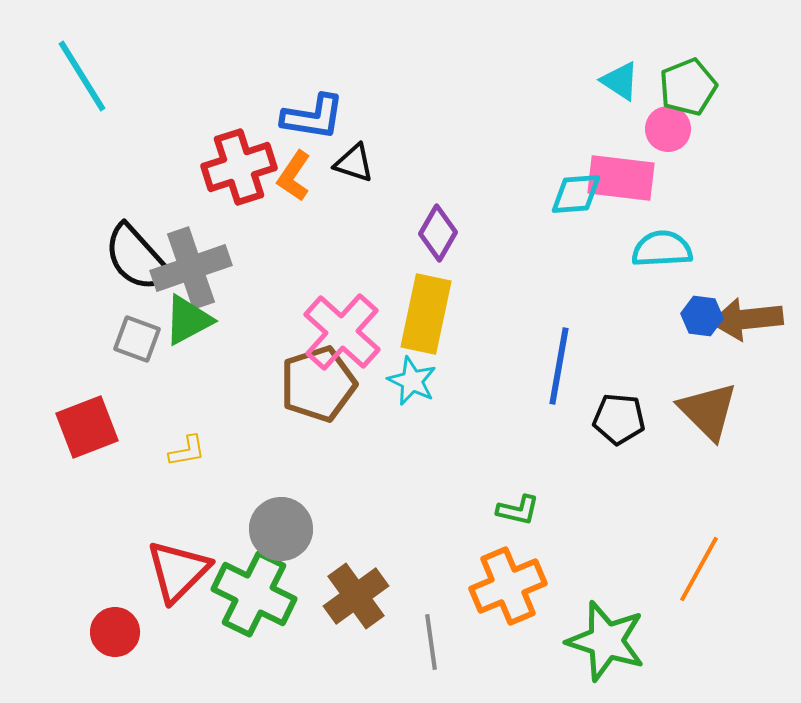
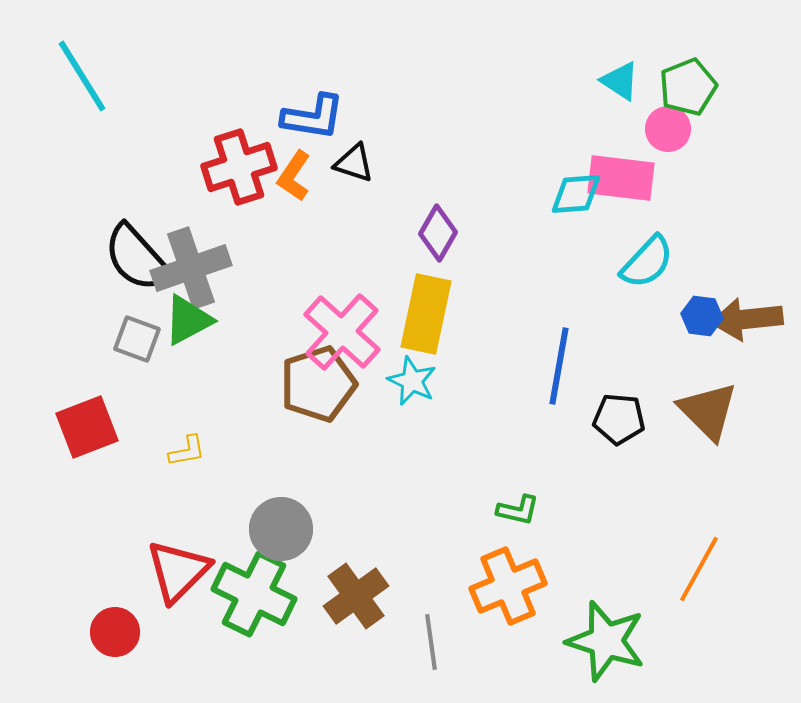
cyan semicircle: moved 15 px left, 13 px down; rotated 136 degrees clockwise
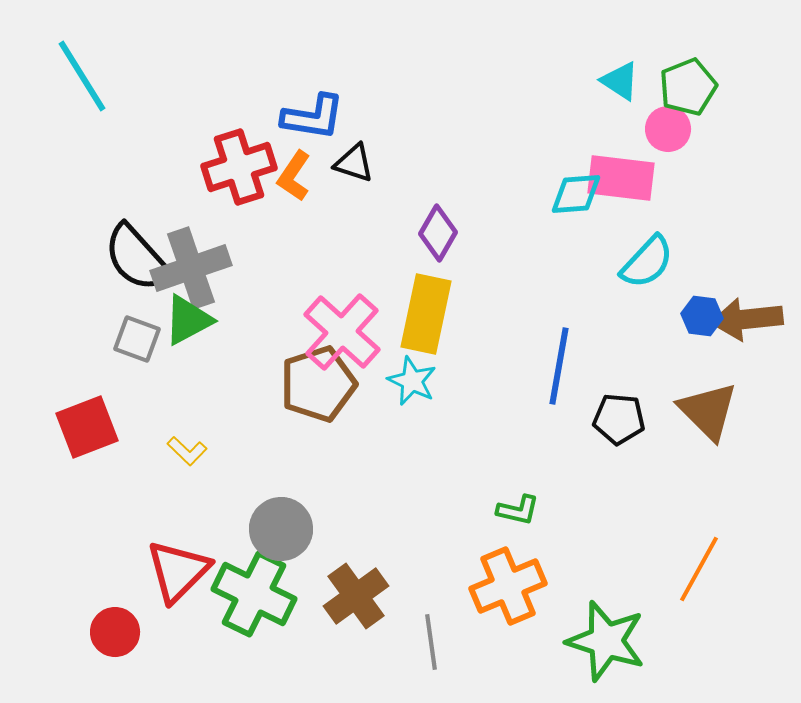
yellow L-shape: rotated 54 degrees clockwise
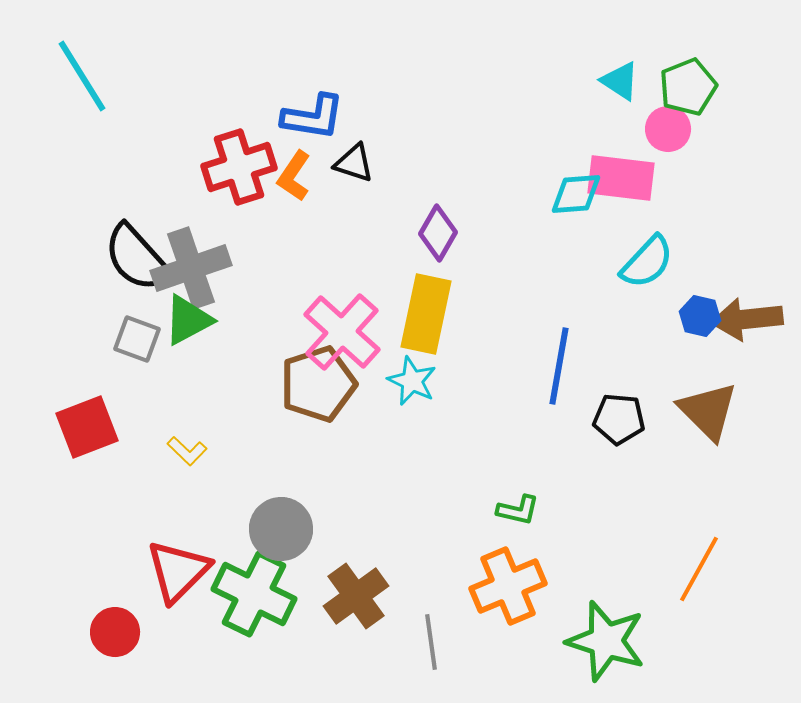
blue hexagon: moved 2 px left; rotated 6 degrees clockwise
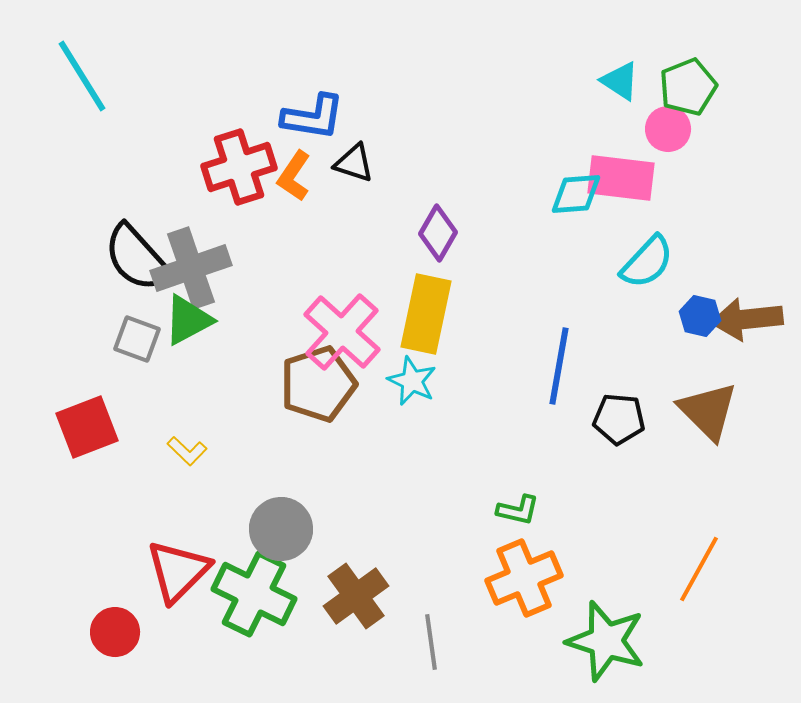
orange cross: moved 16 px right, 8 px up
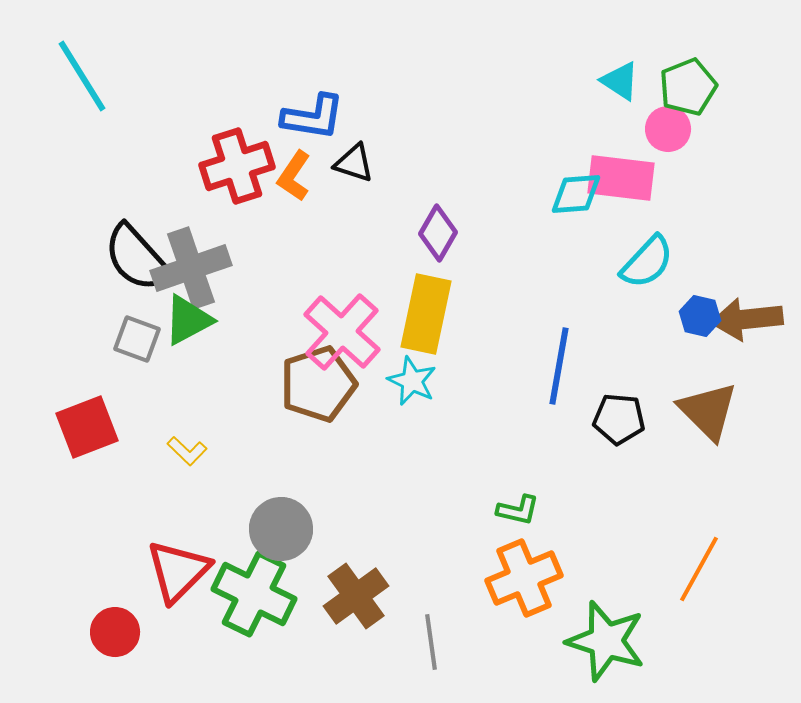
red cross: moved 2 px left, 1 px up
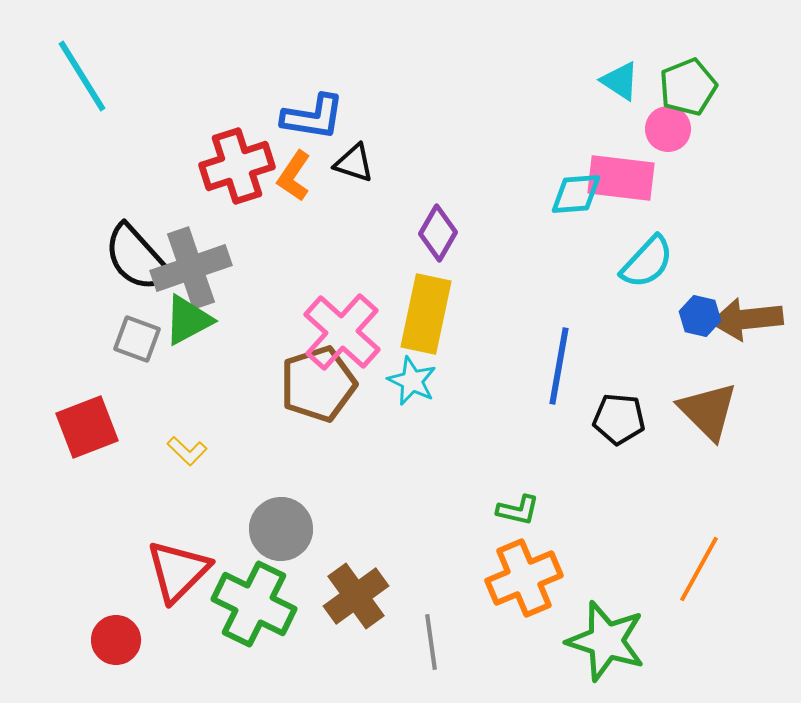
green cross: moved 10 px down
red circle: moved 1 px right, 8 px down
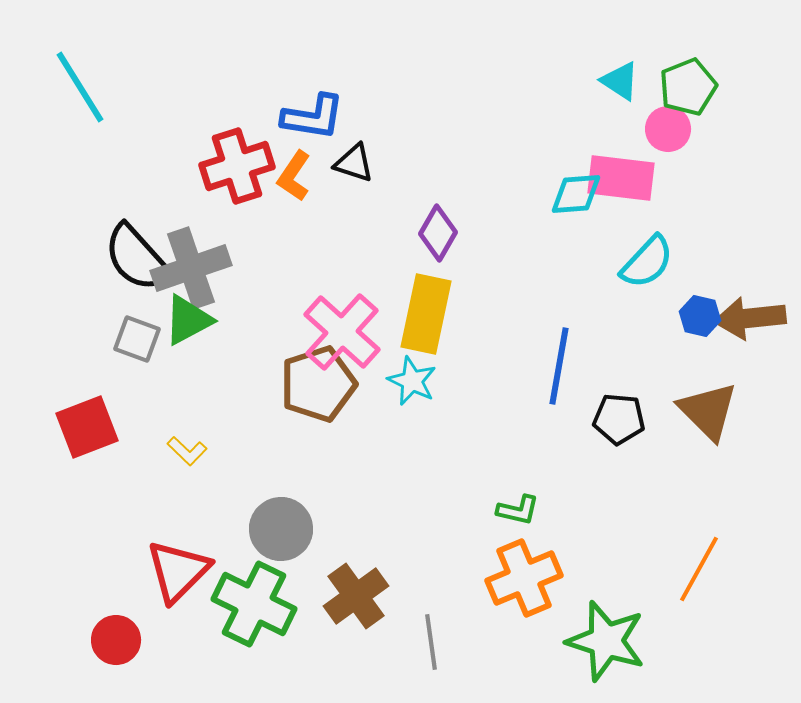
cyan line: moved 2 px left, 11 px down
brown arrow: moved 3 px right, 1 px up
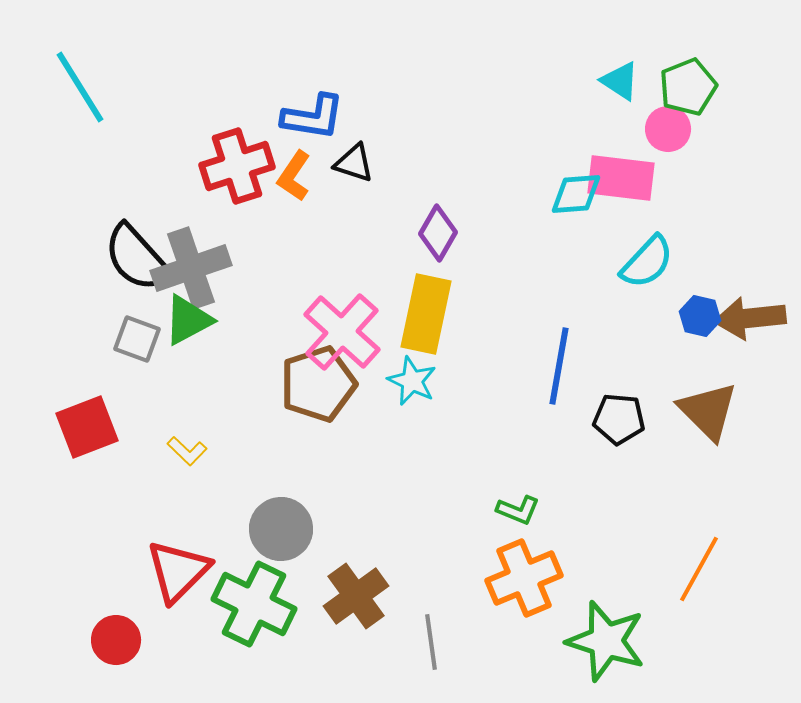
green L-shape: rotated 9 degrees clockwise
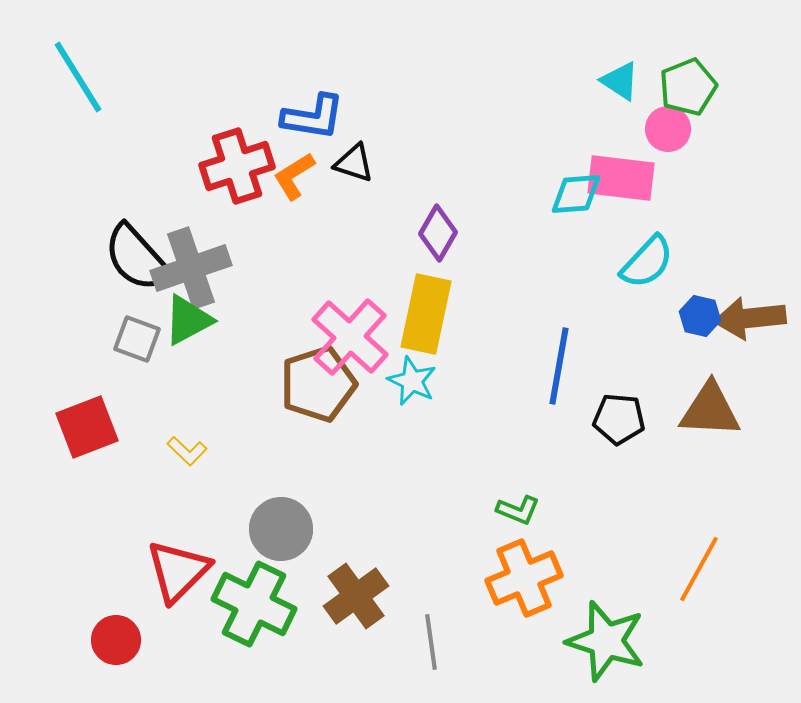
cyan line: moved 2 px left, 10 px up
orange L-shape: rotated 24 degrees clockwise
pink cross: moved 8 px right, 5 px down
brown triangle: moved 2 px right, 1 px up; rotated 42 degrees counterclockwise
